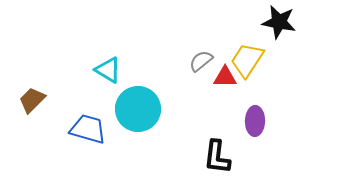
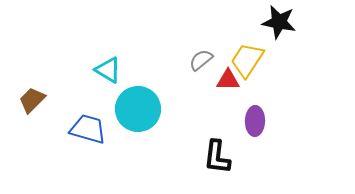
gray semicircle: moved 1 px up
red triangle: moved 3 px right, 3 px down
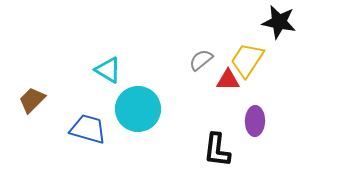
black L-shape: moved 7 px up
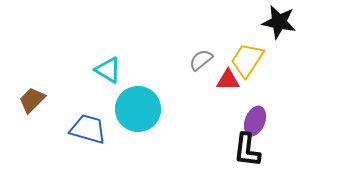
purple ellipse: rotated 20 degrees clockwise
black L-shape: moved 30 px right
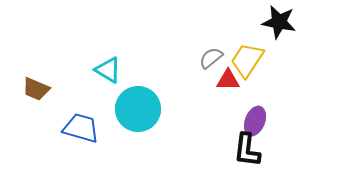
gray semicircle: moved 10 px right, 2 px up
brown trapezoid: moved 4 px right, 11 px up; rotated 112 degrees counterclockwise
blue trapezoid: moved 7 px left, 1 px up
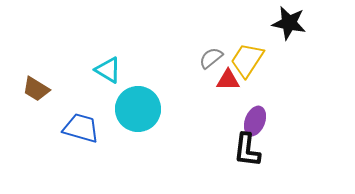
black star: moved 10 px right, 1 px down
brown trapezoid: rotated 8 degrees clockwise
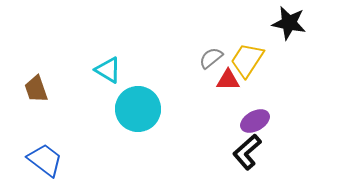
brown trapezoid: rotated 40 degrees clockwise
purple ellipse: rotated 40 degrees clockwise
blue trapezoid: moved 36 px left, 32 px down; rotated 21 degrees clockwise
black L-shape: moved 2 px down; rotated 42 degrees clockwise
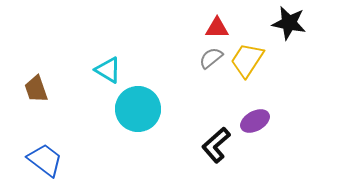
red triangle: moved 11 px left, 52 px up
black L-shape: moved 31 px left, 7 px up
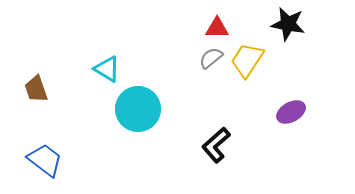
black star: moved 1 px left, 1 px down
cyan triangle: moved 1 px left, 1 px up
purple ellipse: moved 36 px right, 9 px up
